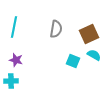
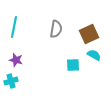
cyan square: moved 4 px down; rotated 24 degrees counterclockwise
cyan cross: rotated 16 degrees counterclockwise
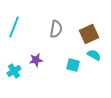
cyan line: rotated 10 degrees clockwise
purple star: moved 20 px right; rotated 24 degrees counterclockwise
cyan square: rotated 16 degrees clockwise
cyan cross: moved 3 px right, 10 px up; rotated 16 degrees counterclockwise
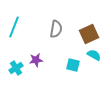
cyan cross: moved 2 px right, 3 px up
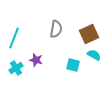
cyan line: moved 11 px down
purple star: rotated 24 degrees clockwise
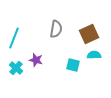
cyan semicircle: rotated 32 degrees counterclockwise
cyan cross: rotated 16 degrees counterclockwise
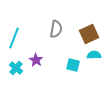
purple star: rotated 16 degrees clockwise
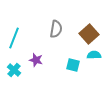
brown square: rotated 18 degrees counterclockwise
purple star: rotated 16 degrees counterclockwise
cyan cross: moved 2 px left, 2 px down
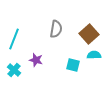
cyan line: moved 1 px down
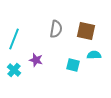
brown square: moved 3 px left, 3 px up; rotated 36 degrees counterclockwise
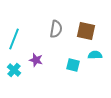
cyan semicircle: moved 1 px right
